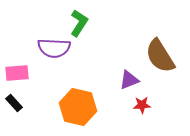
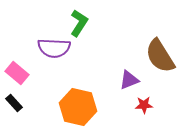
pink rectangle: rotated 45 degrees clockwise
red star: moved 2 px right
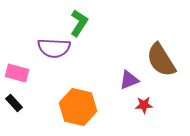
brown semicircle: moved 1 px right, 4 px down
pink rectangle: rotated 25 degrees counterclockwise
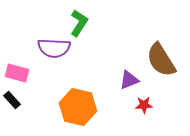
black rectangle: moved 2 px left, 3 px up
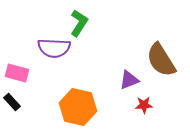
black rectangle: moved 2 px down
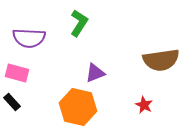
purple semicircle: moved 25 px left, 10 px up
brown semicircle: rotated 66 degrees counterclockwise
purple triangle: moved 34 px left, 7 px up
red star: rotated 30 degrees clockwise
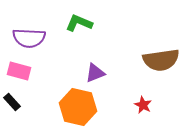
green L-shape: rotated 100 degrees counterclockwise
pink rectangle: moved 2 px right, 2 px up
red star: moved 1 px left
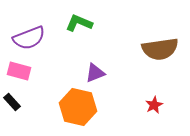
purple semicircle: rotated 24 degrees counterclockwise
brown semicircle: moved 1 px left, 11 px up
red star: moved 11 px right; rotated 18 degrees clockwise
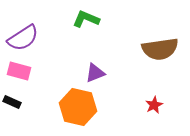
green L-shape: moved 7 px right, 4 px up
purple semicircle: moved 6 px left; rotated 12 degrees counterclockwise
black rectangle: rotated 24 degrees counterclockwise
